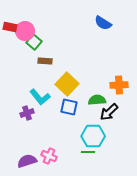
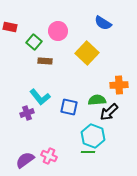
pink circle: moved 33 px right
yellow square: moved 20 px right, 31 px up
cyan hexagon: rotated 20 degrees clockwise
purple semicircle: moved 2 px left, 1 px up; rotated 18 degrees counterclockwise
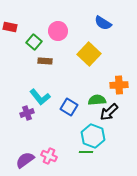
yellow square: moved 2 px right, 1 px down
blue square: rotated 18 degrees clockwise
green line: moved 2 px left
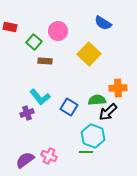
orange cross: moved 1 px left, 3 px down
black arrow: moved 1 px left
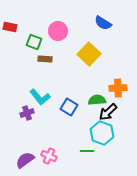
green square: rotated 21 degrees counterclockwise
brown rectangle: moved 2 px up
cyan hexagon: moved 9 px right, 3 px up
green line: moved 1 px right, 1 px up
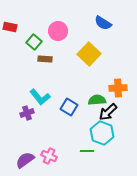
green square: rotated 21 degrees clockwise
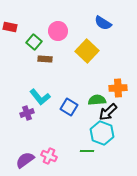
yellow square: moved 2 px left, 3 px up
